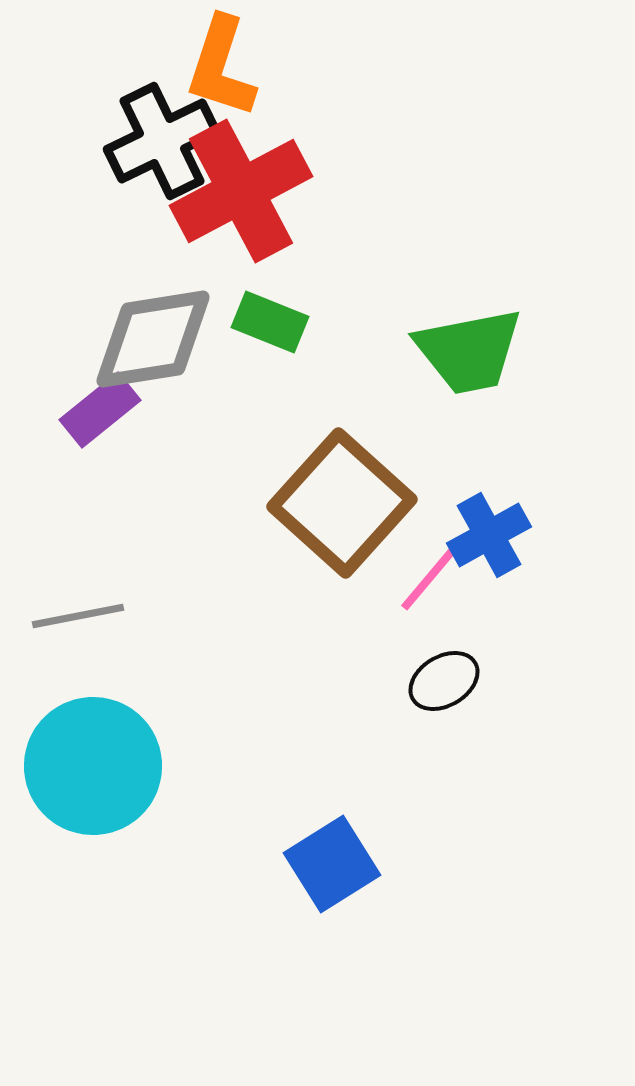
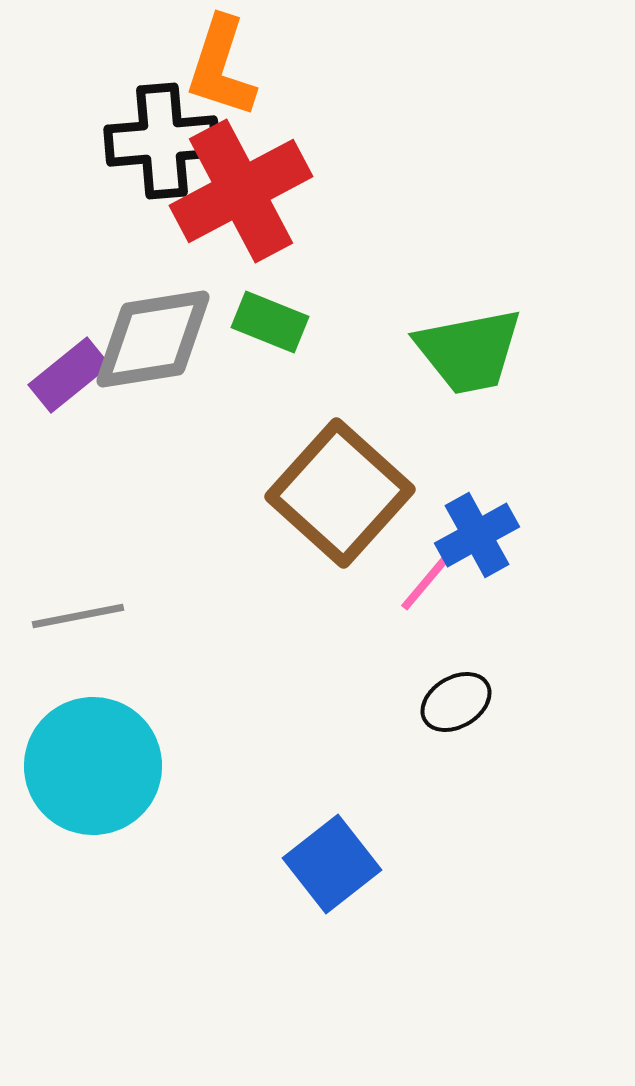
black cross: rotated 21 degrees clockwise
purple rectangle: moved 31 px left, 35 px up
brown square: moved 2 px left, 10 px up
blue cross: moved 12 px left
black ellipse: moved 12 px right, 21 px down
blue square: rotated 6 degrees counterclockwise
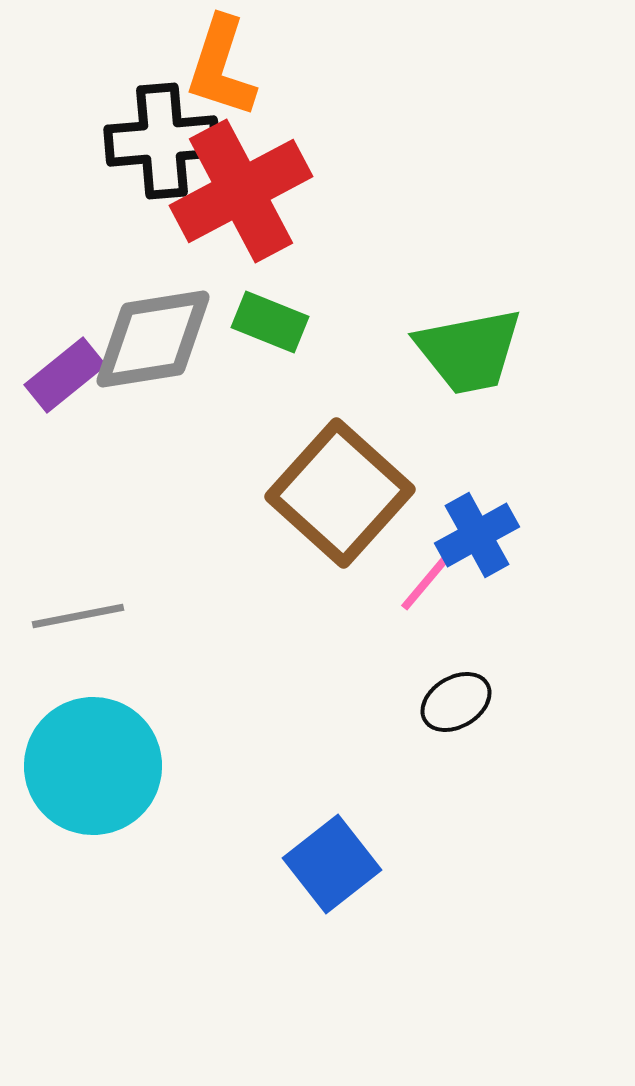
purple rectangle: moved 4 px left
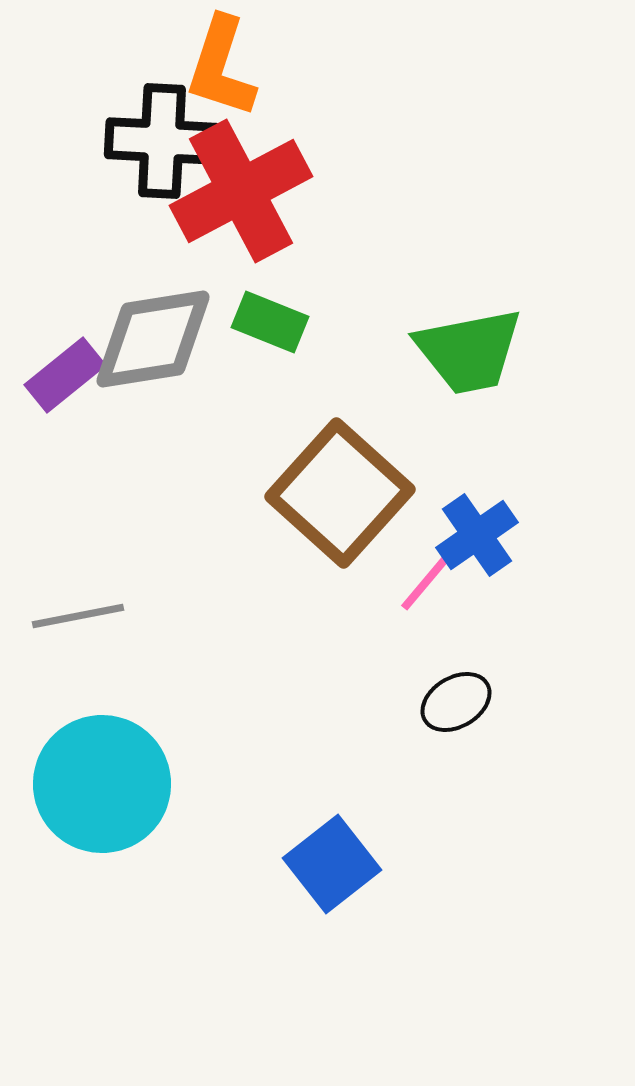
black cross: rotated 8 degrees clockwise
blue cross: rotated 6 degrees counterclockwise
cyan circle: moved 9 px right, 18 px down
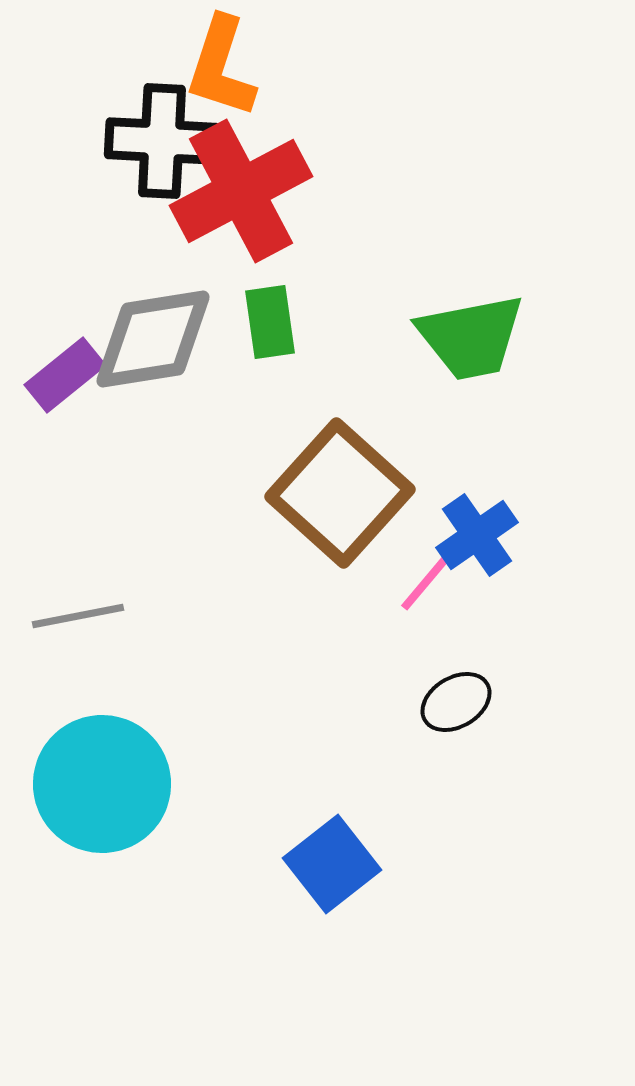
green rectangle: rotated 60 degrees clockwise
green trapezoid: moved 2 px right, 14 px up
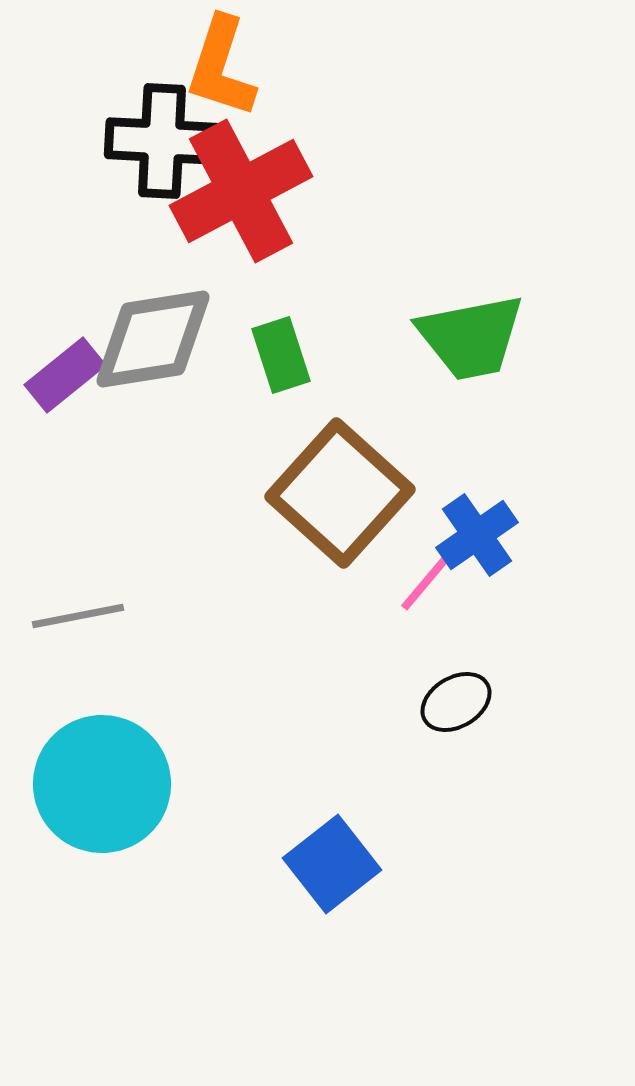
green rectangle: moved 11 px right, 33 px down; rotated 10 degrees counterclockwise
